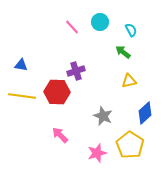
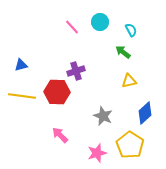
blue triangle: rotated 24 degrees counterclockwise
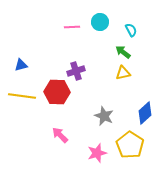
pink line: rotated 49 degrees counterclockwise
yellow triangle: moved 6 px left, 8 px up
gray star: moved 1 px right
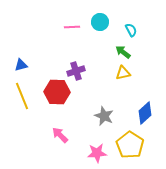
yellow line: rotated 60 degrees clockwise
pink star: rotated 12 degrees clockwise
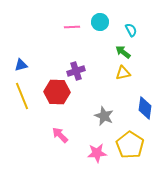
blue diamond: moved 5 px up; rotated 40 degrees counterclockwise
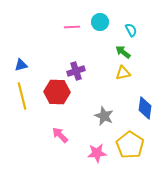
yellow line: rotated 8 degrees clockwise
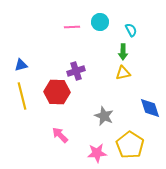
green arrow: rotated 126 degrees counterclockwise
blue diamond: moved 5 px right; rotated 25 degrees counterclockwise
